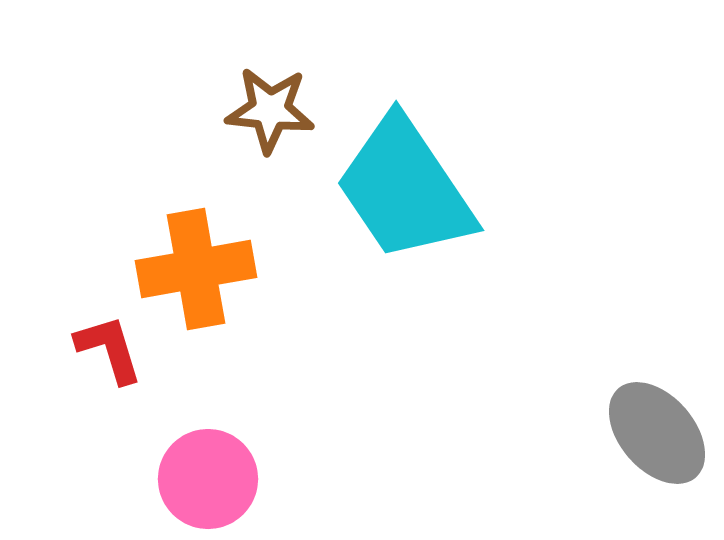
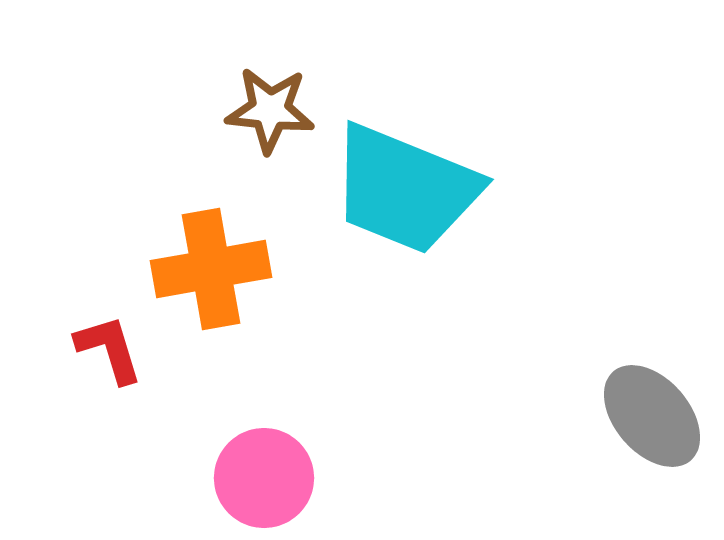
cyan trapezoid: rotated 34 degrees counterclockwise
orange cross: moved 15 px right
gray ellipse: moved 5 px left, 17 px up
pink circle: moved 56 px right, 1 px up
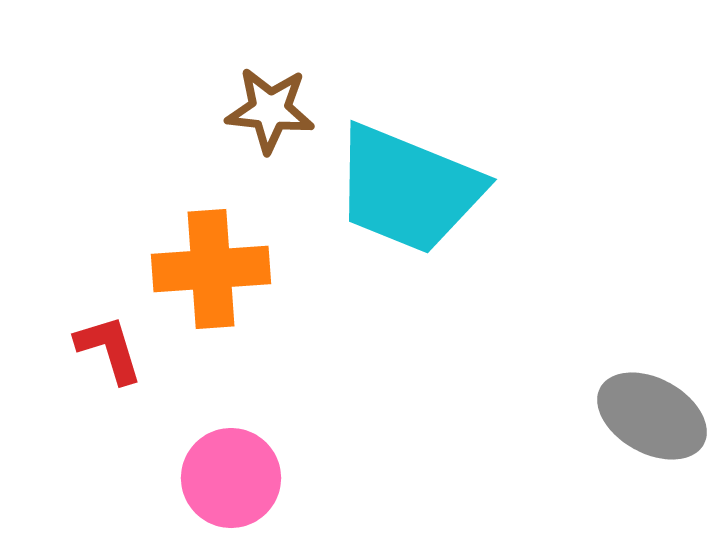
cyan trapezoid: moved 3 px right
orange cross: rotated 6 degrees clockwise
gray ellipse: rotated 20 degrees counterclockwise
pink circle: moved 33 px left
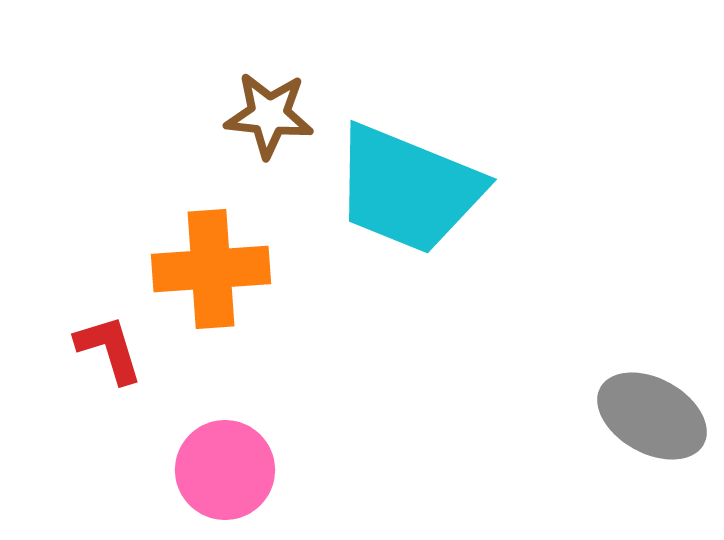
brown star: moved 1 px left, 5 px down
pink circle: moved 6 px left, 8 px up
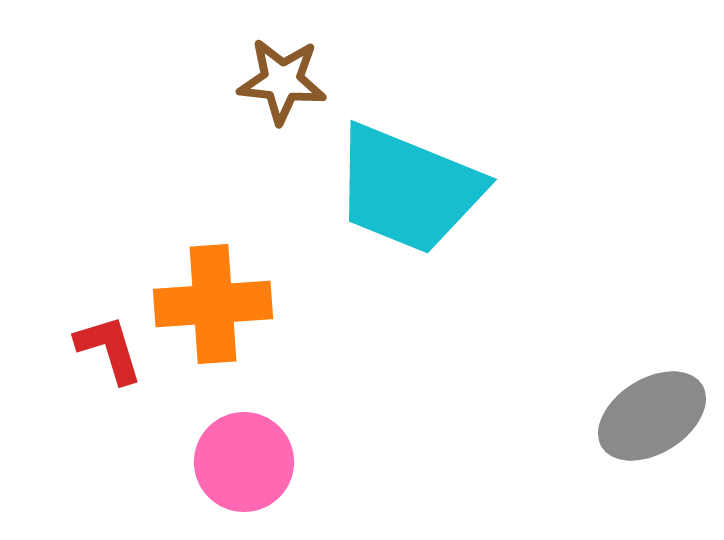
brown star: moved 13 px right, 34 px up
orange cross: moved 2 px right, 35 px down
gray ellipse: rotated 61 degrees counterclockwise
pink circle: moved 19 px right, 8 px up
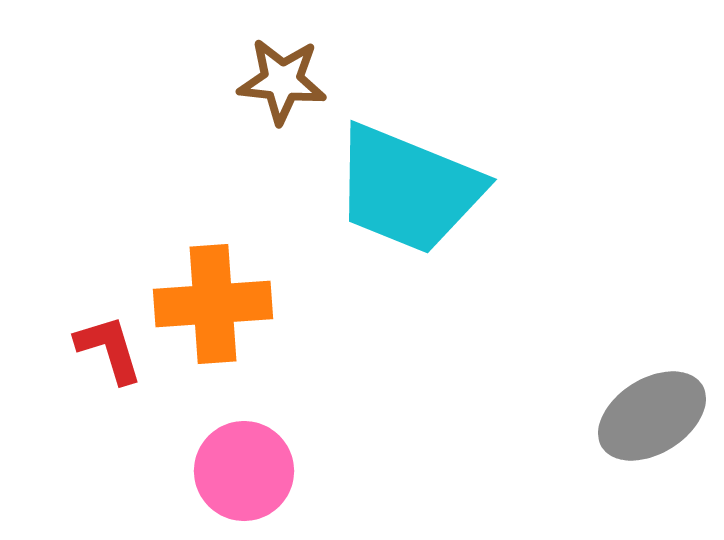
pink circle: moved 9 px down
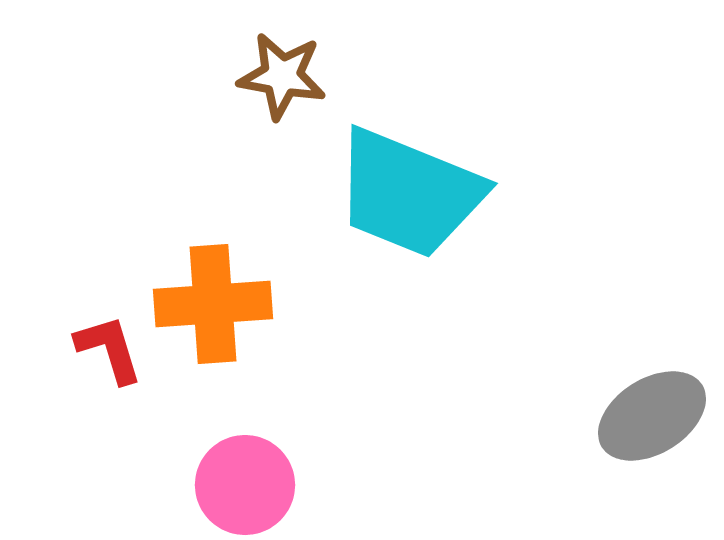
brown star: moved 5 px up; rotated 4 degrees clockwise
cyan trapezoid: moved 1 px right, 4 px down
pink circle: moved 1 px right, 14 px down
